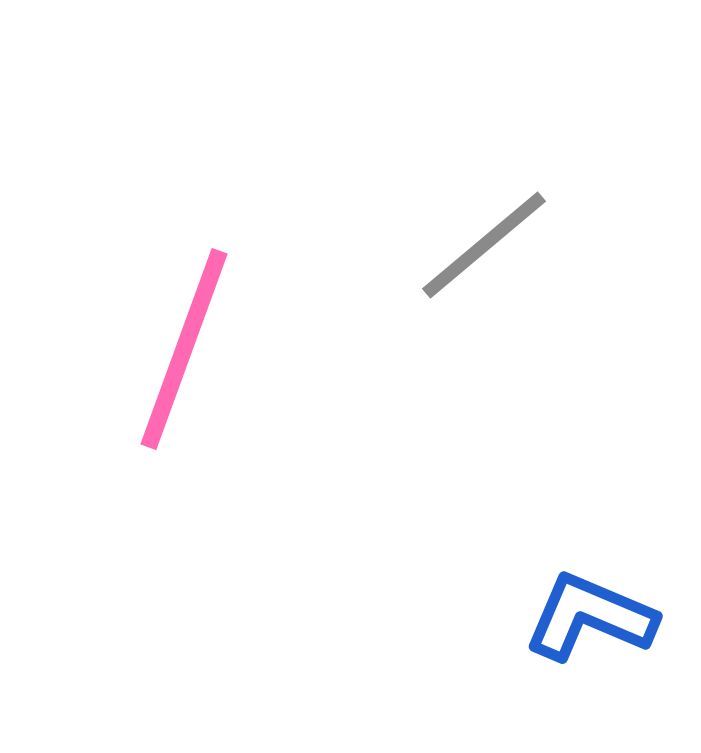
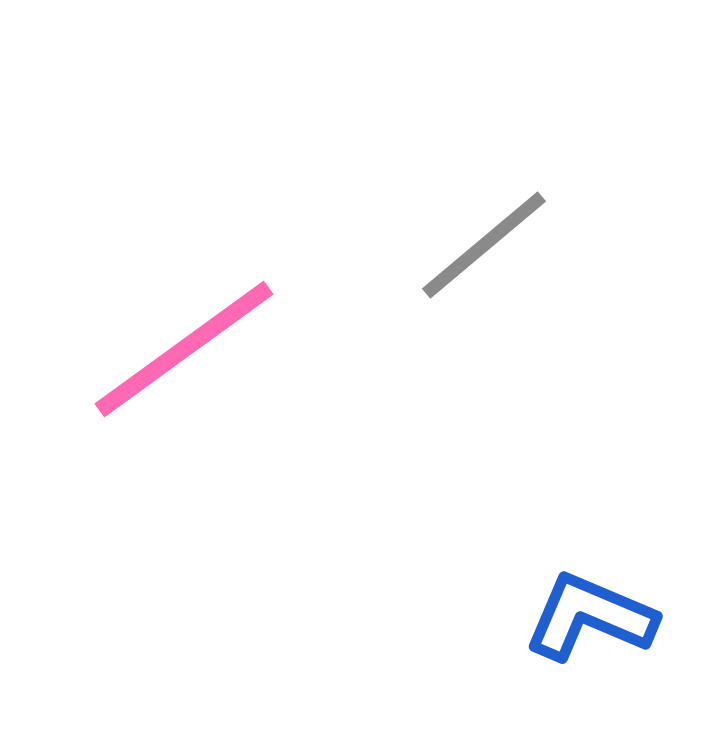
pink line: rotated 34 degrees clockwise
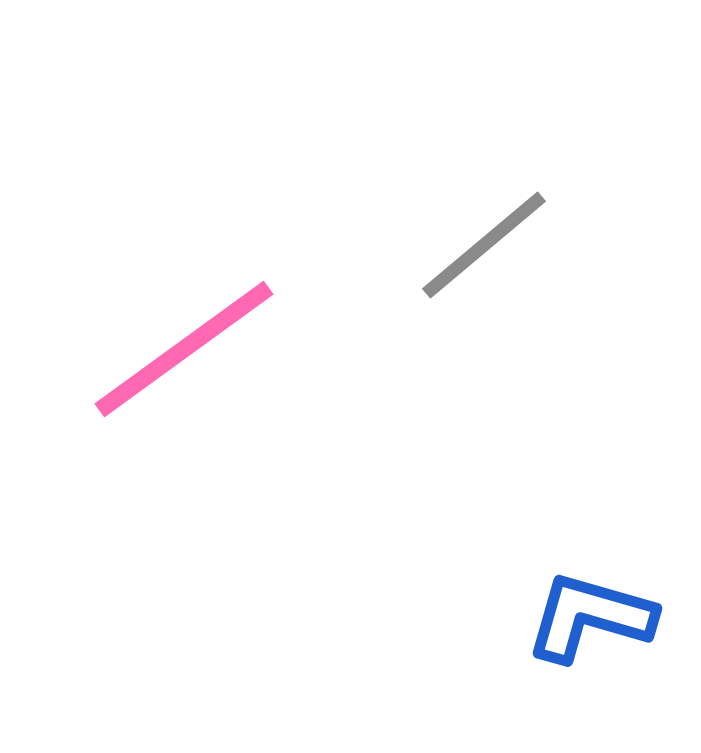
blue L-shape: rotated 7 degrees counterclockwise
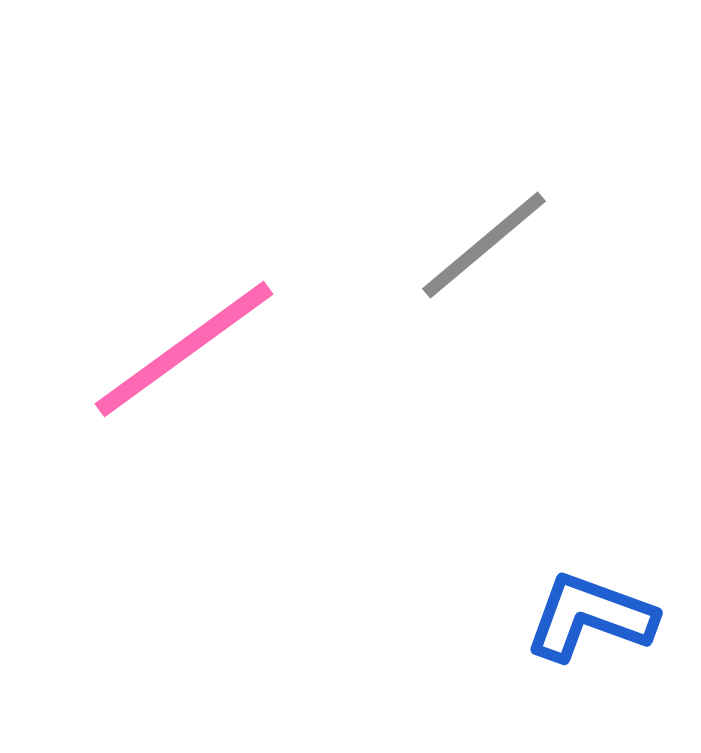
blue L-shape: rotated 4 degrees clockwise
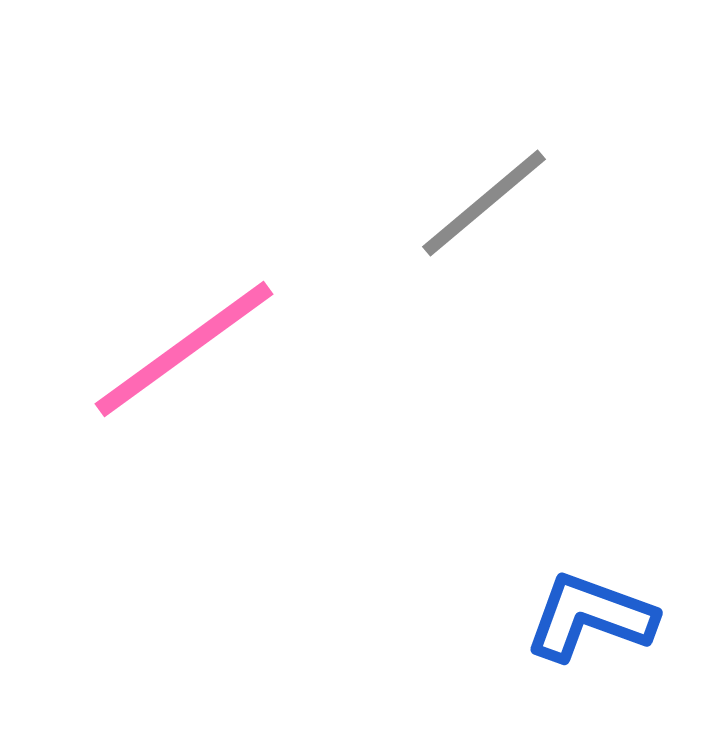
gray line: moved 42 px up
